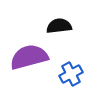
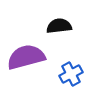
purple semicircle: moved 3 px left
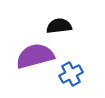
purple semicircle: moved 9 px right, 1 px up
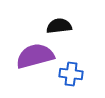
blue cross: rotated 35 degrees clockwise
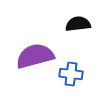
black semicircle: moved 19 px right, 2 px up
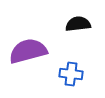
purple semicircle: moved 7 px left, 5 px up
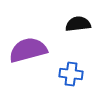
purple semicircle: moved 1 px up
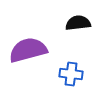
black semicircle: moved 1 px up
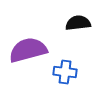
blue cross: moved 6 px left, 2 px up
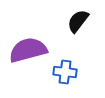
black semicircle: moved 2 px up; rotated 45 degrees counterclockwise
